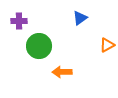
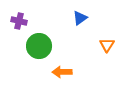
purple cross: rotated 14 degrees clockwise
orange triangle: rotated 28 degrees counterclockwise
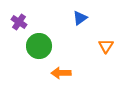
purple cross: moved 1 px down; rotated 21 degrees clockwise
orange triangle: moved 1 px left, 1 px down
orange arrow: moved 1 px left, 1 px down
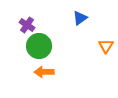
purple cross: moved 8 px right, 3 px down
orange arrow: moved 17 px left, 1 px up
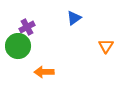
blue triangle: moved 6 px left
purple cross: moved 2 px down; rotated 28 degrees clockwise
green circle: moved 21 px left
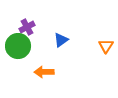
blue triangle: moved 13 px left, 22 px down
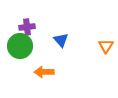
purple cross: rotated 21 degrees clockwise
blue triangle: rotated 35 degrees counterclockwise
green circle: moved 2 px right
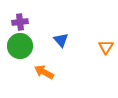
purple cross: moved 7 px left, 5 px up
orange triangle: moved 1 px down
orange arrow: rotated 30 degrees clockwise
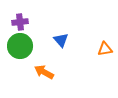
orange triangle: moved 1 px left, 2 px down; rotated 49 degrees clockwise
